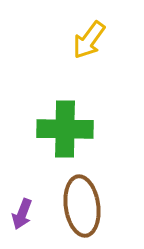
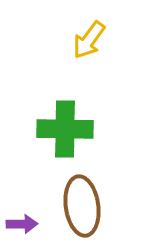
purple arrow: moved 10 px down; rotated 112 degrees counterclockwise
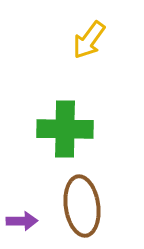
purple arrow: moved 3 px up
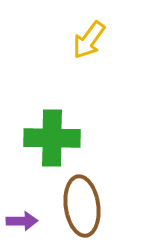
green cross: moved 13 px left, 9 px down
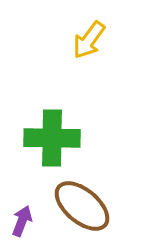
brown ellipse: rotated 42 degrees counterclockwise
purple arrow: rotated 68 degrees counterclockwise
